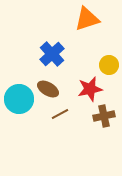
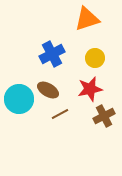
blue cross: rotated 15 degrees clockwise
yellow circle: moved 14 px left, 7 px up
brown ellipse: moved 1 px down
brown cross: rotated 15 degrees counterclockwise
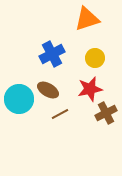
brown cross: moved 2 px right, 3 px up
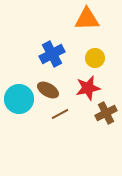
orange triangle: rotated 16 degrees clockwise
red star: moved 2 px left, 1 px up
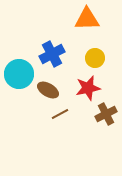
cyan circle: moved 25 px up
brown cross: moved 1 px down
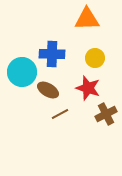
blue cross: rotated 30 degrees clockwise
cyan circle: moved 3 px right, 2 px up
red star: rotated 30 degrees clockwise
